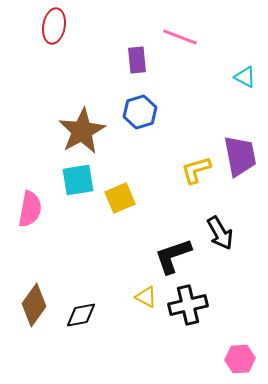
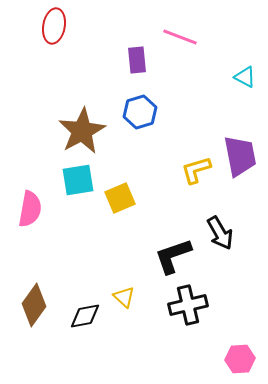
yellow triangle: moved 22 px left; rotated 15 degrees clockwise
black diamond: moved 4 px right, 1 px down
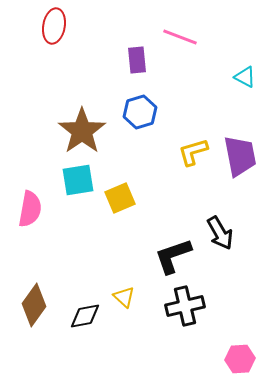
brown star: rotated 6 degrees counterclockwise
yellow L-shape: moved 3 px left, 18 px up
black cross: moved 3 px left, 1 px down
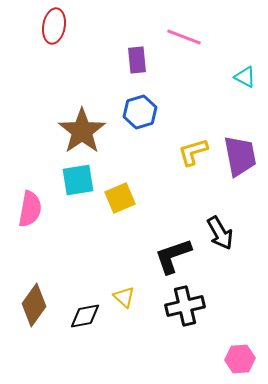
pink line: moved 4 px right
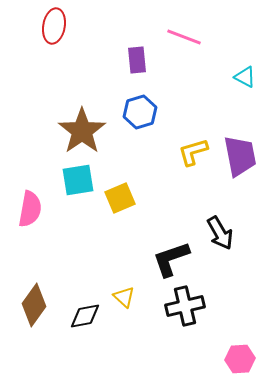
black L-shape: moved 2 px left, 3 px down
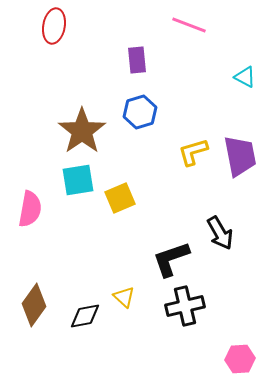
pink line: moved 5 px right, 12 px up
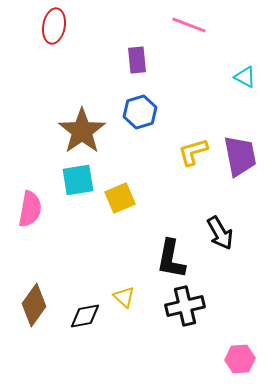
black L-shape: rotated 60 degrees counterclockwise
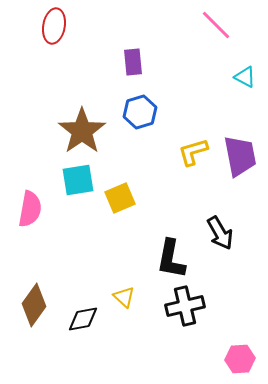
pink line: moved 27 px right; rotated 24 degrees clockwise
purple rectangle: moved 4 px left, 2 px down
black diamond: moved 2 px left, 3 px down
